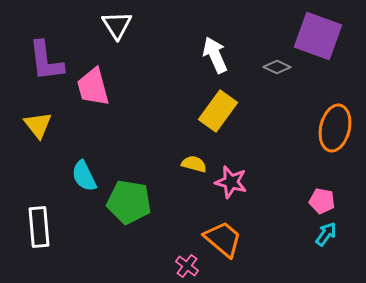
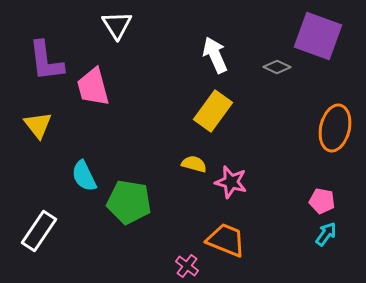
yellow rectangle: moved 5 px left
white rectangle: moved 4 px down; rotated 39 degrees clockwise
orange trapezoid: moved 3 px right, 1 px down; rotated 18 degrees counterclockwise
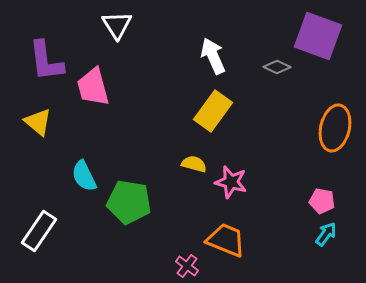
white arrow: moved 2 px left, 1 px down
yellow triangle: moved 3 px up; rotated 12 degrees counterclockwise
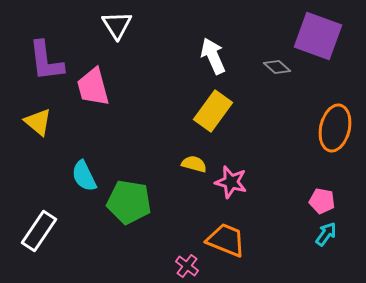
gray diamond: rotated 16 degrees clockwise
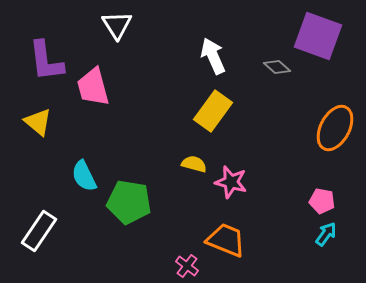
orange ellipse: rotated 15 degrees clockwise
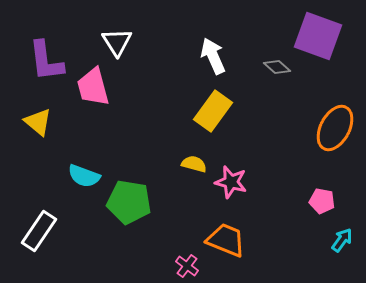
white triangle: moved 17 px down
cyan semicircle: rotated 44 degrees counterclockwise
cyan arrow: moved 16 px right, 6 px down
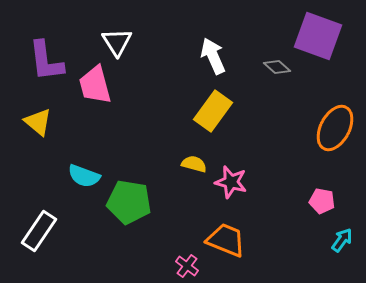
pink trapezoid: moved 2 px right, 2 px up
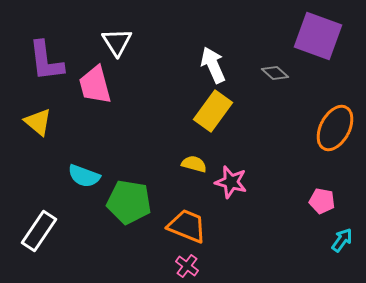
white arrow: moved 9 px down
gray diamond: moved 2 px left, 6 px down
orange trapezoid: moved 39 px left, 14 px up
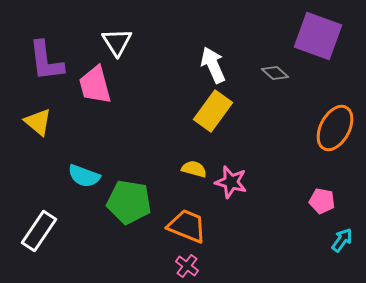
yellow semicircle: moved 5 px down
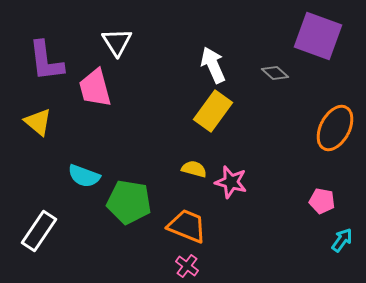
pink trapezoid: moved 3 px down
